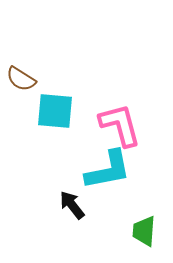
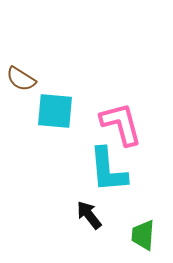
pink L-shape: moved 1 px right, 1 px up
cyan L-shape: rotated 96 degrees clockwise
black arrow: moved 17 px right, 10 px down
green trapezoid: moved 1 px left, 4 px down
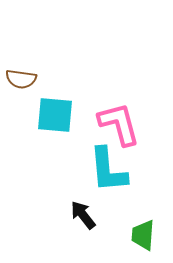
brown semicircle: rotated 24 degrees counterclockwise
cyan square: moved 4 px down
pink L-shape: moved 2 px left
black arrow: moved 6 px left
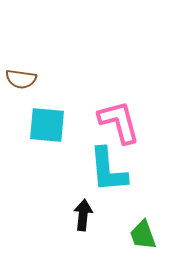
cyan square: moved 8 px left, 10 px down
pink L-shape: moved 2 px up
black arrow: rotated 44 degrees clockwise
green trapezoid: rotated 24 degrees counterclockwise
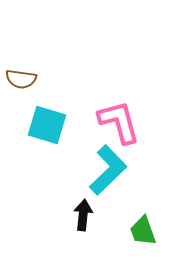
cyan square: rotated 12 degrees clockwise
cyan L-shape: rotated 129 degrees counterclockwise
green trapezoid: moved 4 px up
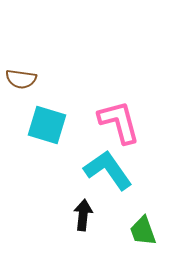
cyan L-shape: rotated 81 degrees counterclockwise
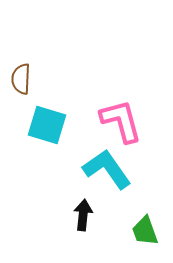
brown semicircle: rotated 84 degrees clockwise
pink L-shape: moved 2 px right, 1 px up
cyan L-shape: moved 1 px left, 1 px up
green trapezoid: moved 2 px right
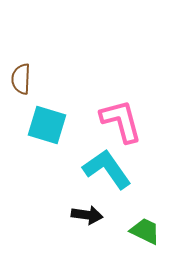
black arrow: moved 4 px right; rotated 92 degrees clockwise
green trapezoid: rotated 136 degrees clockwise
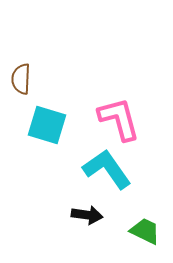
pink L-shape: moved 2 px left, 2 px up
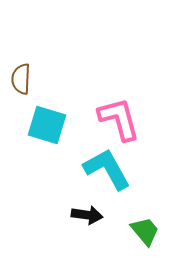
cyan L-shape: rotated 6 degrees clockwise
green trapezoid: rotated 24 degrees clockwise
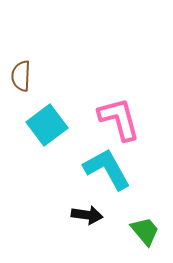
brown semicircle: moved 3 px up
cyan square: rotated 36 degrees clockwise
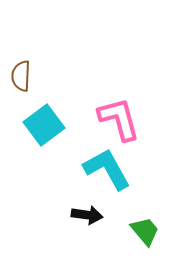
cyan square: moved 3 px left
